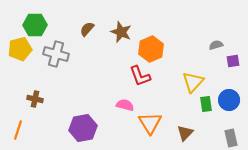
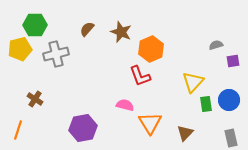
gray cross: rotated 30 degrees counterclockwise
brown cross: rotated 21 degrees clockwise
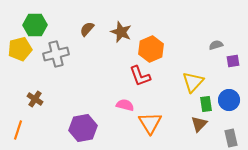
brown triangle: moved 14 px right, 9 px up
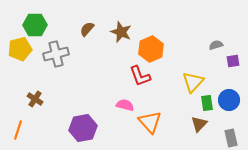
green rectangle: moved 1 px right, 1 px up
orange triangle: moved 1 px up; rotated 10 degrees counterclockwise
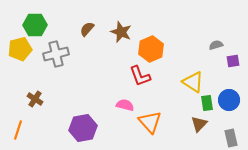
yellow triangle: rotated 40 degrees counterclockwise
